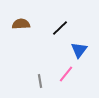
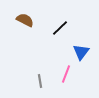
brown semicircle: moved 4 px right, 4 px up; rotated 30 degrees clockwise
blue triangle: moved 2 px right, 2 px down
pink line: rotated 18 degrees counterclockwise
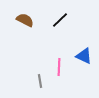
black line: moved 8 px up
blue triangle: moved 3 px right, 4 px down; rotated 42 degrees counterclockwise
pink line: moved 7 px left, 7 px up; rotated 18 degrees counterclockwise
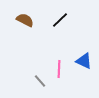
blue triangle: moved 5 px down
pink line: moved 2 px down
gray line: rotated 32 degrees counterclockwise
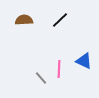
brown semicircle: moved 1 px left; rotated 30 degrees counterclockwise
gray line: moved 1 px right, 3 px up
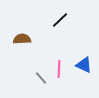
brown semicircle: moved 2 px left, 19 px down
blue triangle: moved 4 px down
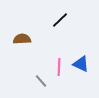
blue triangle: moved 3 px left, 1 px up
pink line: moved 2 px up
gray line: moved 3 px down
